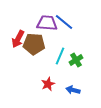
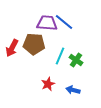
red arrow: moved 6 px left, 9 px down
green cross: rotated 24 degrees counterclockwise
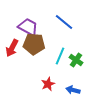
purple trapezoid: moved 19 px left, 4 px down; rotated 25 degrees clockwise
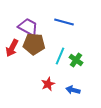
blue line: rotated 24 degrees counterclockwise
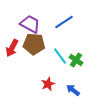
blue line: rotated 48 degrees counterclockwise
purple trapezoid: moved 2 px right, 3 px up
cyan line: rotated 60 degrees counterclockwise
blue arrow: rotated 24 degrees clockwise
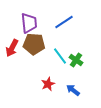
purple trapezoid: moved 1 px left, 1 px up; rotated 55 degrees clockwise
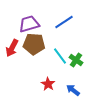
purple trapezoid: moved 1 px down; rotated 100 degrees counterclockwise
red star: rotated 16 degrees counterclockwise
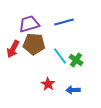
blue line: rotated 18 degrees clockwise
red arrow: moved 1 px right, 1 px down
blue arrow: rotated 40 degrees counterclockwise
